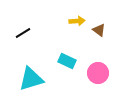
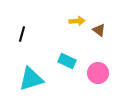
black line: moved 1 px left, 1 px down; rotated 42 degrees counterclockwise
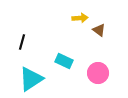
yellow arrow: moved 3 px right, 3 px up
black line: moved 8 px down
cyan rectangle: moved 3 px left
cyan triangle: rotated 16 degrees counterclockwise
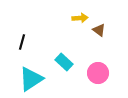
cyan rectangle: moved 1 px down; rotated 18 degrees clockwise
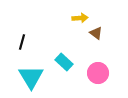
brown triangle: moved 3 px left, 3 px down
cyan triangle: moved 2 px up; rotated 28 degrees counterclockwise
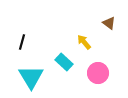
yellow arrow: moved 4 px right, 24 px down; rotated 126 degrees counterclockwise
brown triangle: moved 13 px right, 10 px up
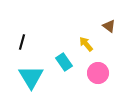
brown triangle: moved 3 px down
yellow arrow: moved 2 px right, 2 px down
cyan rectangle: rotated 12 degrees clockwise
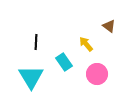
black line: moved 14 px right; rotated 14 degrees counterclockwise
pink circle: moved 1 px left, 1 px down
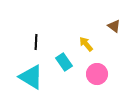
brown triangle: moved 5 px right
cyan triangle: rotated 28 degrees counterclockwise
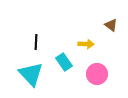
brown triangle: moved 3 px left, 1 px up
yellow arrow: rotated 133 degrees clockwise
cyan triangle: moved 3 px up; rotated 16 degrees clockwise
